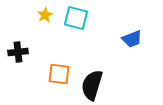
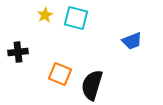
blue trapezoid: moved 2 px down
orange square: moved 1 px right; rotated 15 degrees clockwise
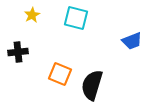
yellow star: moved 13 px left
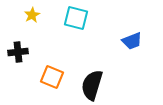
orange square: moved 8 px left, 3 px down
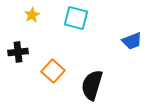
orange square: moved 1 px right, 6 px up; rotated 20 degrees clockwise
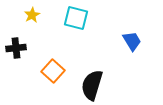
blue trapezoid: rotated 100 degrees counterclockwise
black cross: moved 2 px left, 4 px up
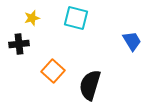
yellow star: moved 3 px down; rotated 14 degrees clockwise
black cross: moved 3 px right, 4 px up
black semicircle: moved 2 px left
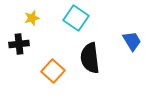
cyan square: rotated 20 degrees clockwise
black semicircle: moved 27 px up; rotated 24 degrees counterclockwise
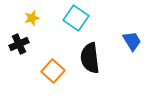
black cross: rotated 18 degrees counterclockwise
